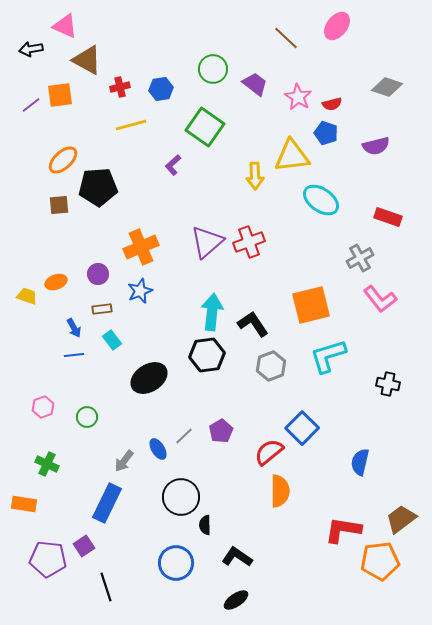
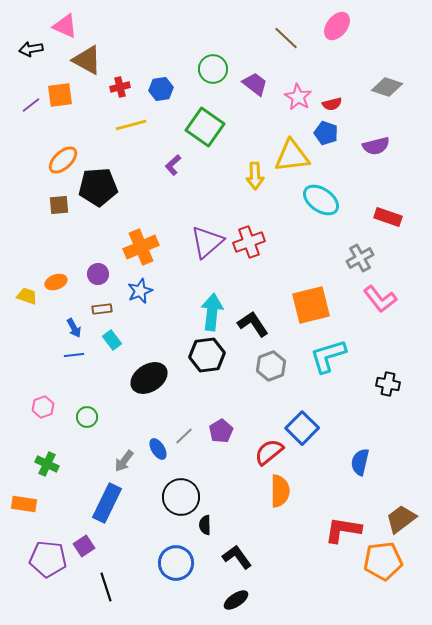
black L-shape at (237, 557): rotated 20 degrees clockwise
orange pentagon at (380, 561): moved 3 px right
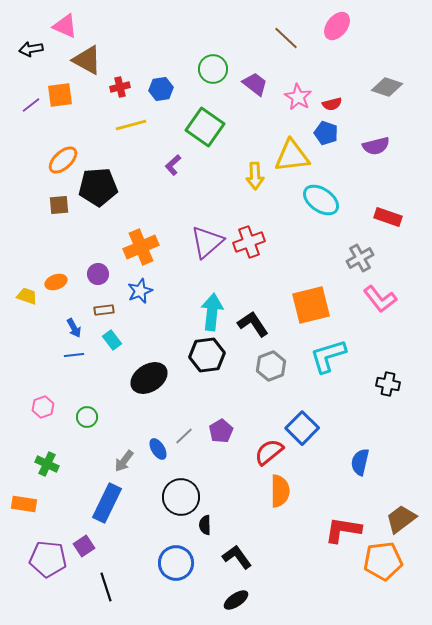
brown rectangle at (102, 309): moved 2 px right, 1 px down
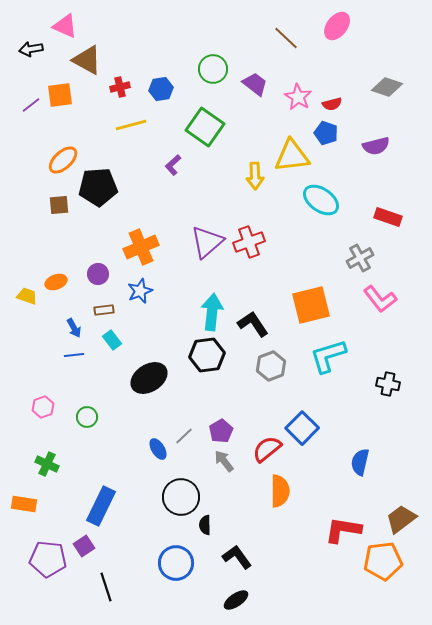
red semicircle at (269, 452): moved 2 px left, 3 px up
gray arrow at (124, 461): moved 100 px right; rotated 105 degrees clockwise
blue rectangle at (107, 503): moved 6 px left, 3 px down
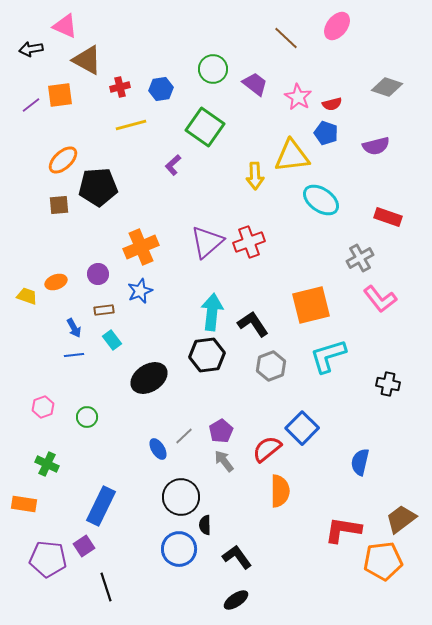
blue circle at (176, 563): moved 3 px right, 14 px up
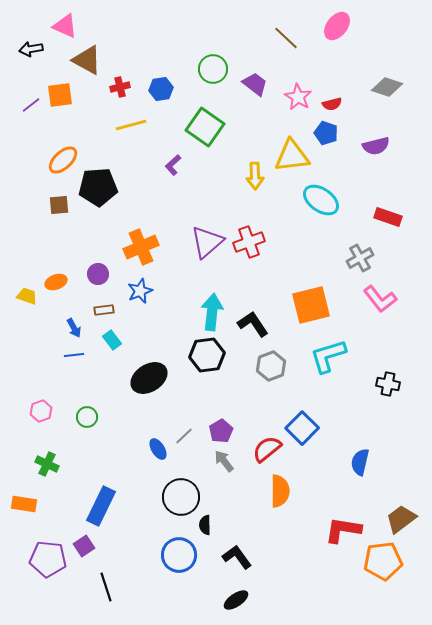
pink hexagon at (43, 407): moved 2 px left, 4 px down
blue circle at (179, 549): moved 6 px down
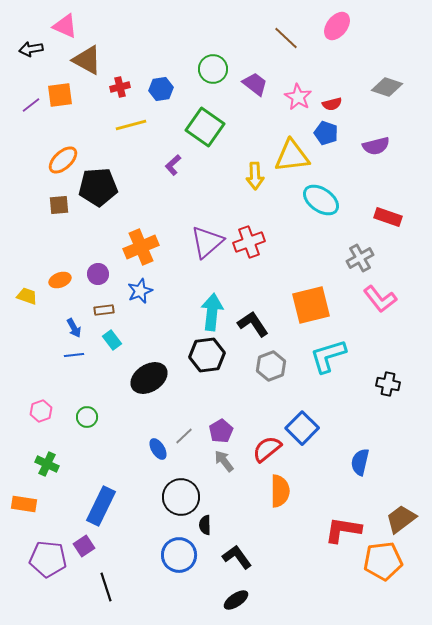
orange ellipse at (56, 282): moved 4 px right, 2 px up
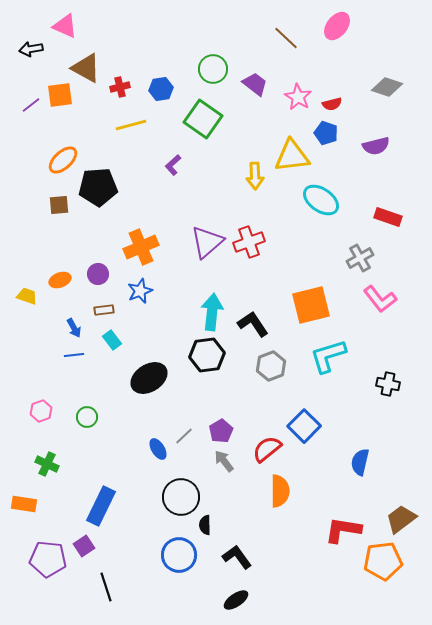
brown triangle at (87, 60): moved 1 px left, 8 px down
green square at (205, 127): moved 2 px left, 8 px up
blue square at (302, 428): moved 2 px right, 2 px up
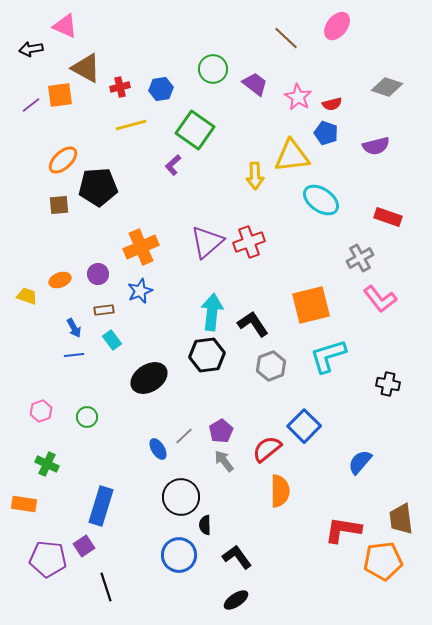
green square at (203, 119): moved 8 px left, 11 px down
blue semicircle at (360, 462): rotated 28 degrees clockwise
blue rectangle at (101, 506): rotated 9 degrees counterclockwise
brown trapezoid at (401, 519): rotated 60 degrees counterclockwise
